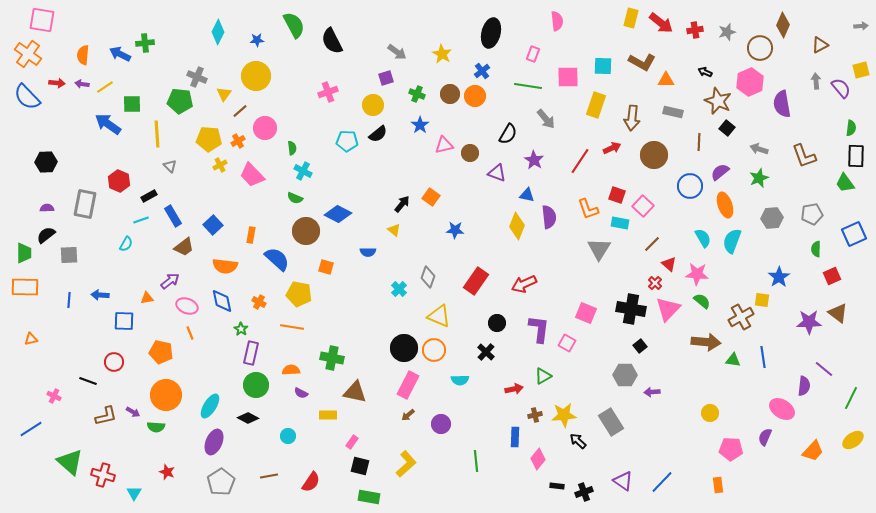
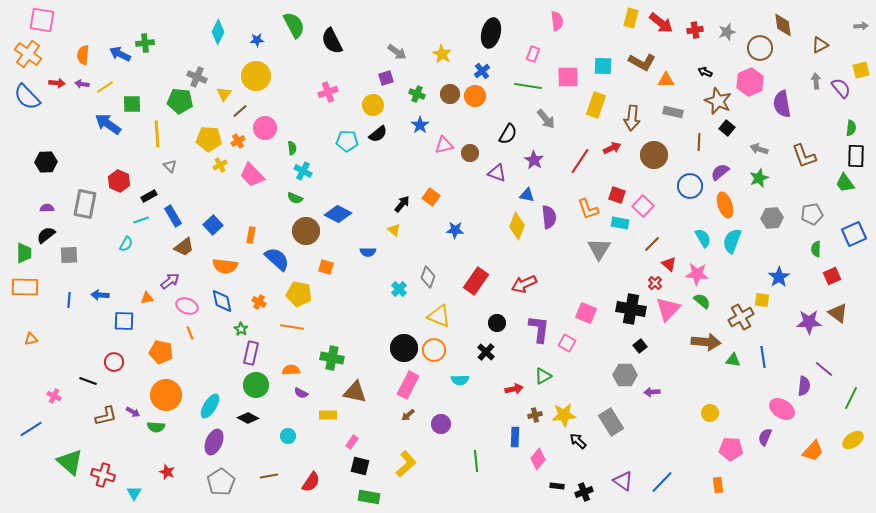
brown diamond at (783, 25): rotated 30 degrees counterclockwise
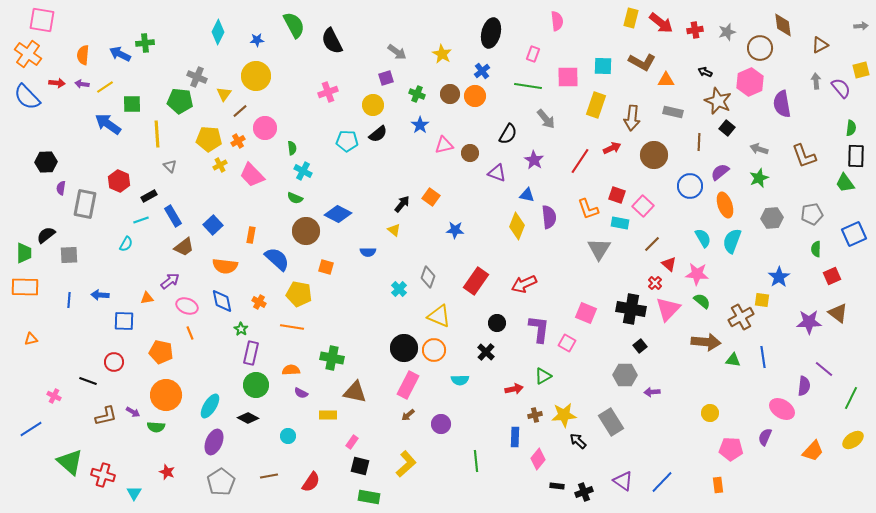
purple semicircle at (47, 208): moved 14 px right, 20 px up; rotated 80 degrees counterclockwise
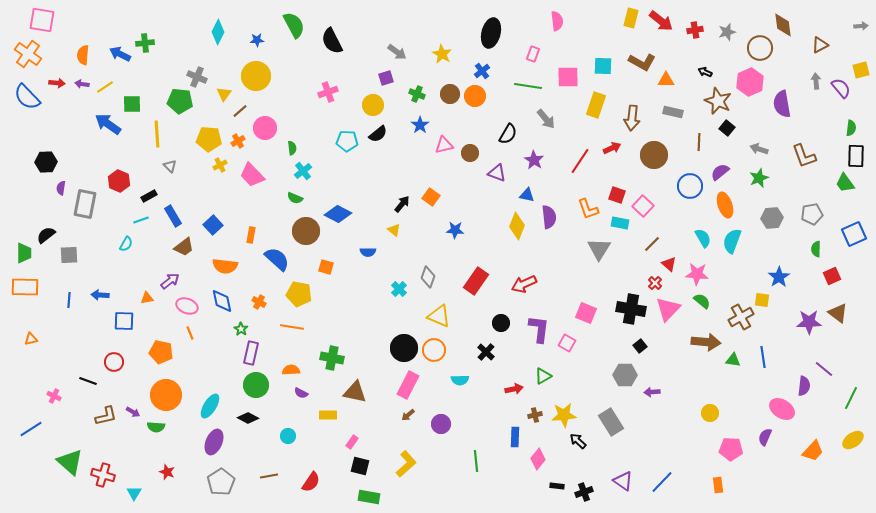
red arrow at (661, 23): moved 2 px up
cyan cross at (303, 171): rotated 24 degrees clockwise
black circle at (497, 323): moved 4 px right
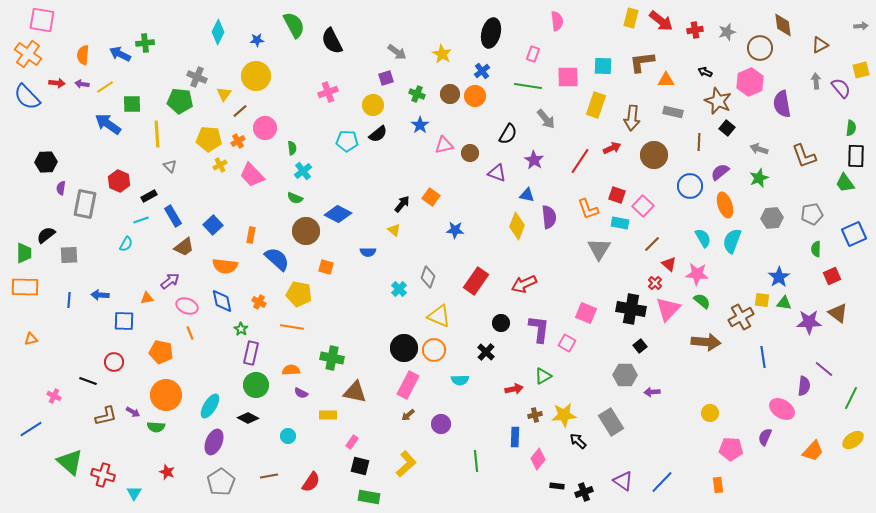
brown L-shape at (642, 62): rotated 144 degrees clockwise
green triangle at (733, 360): moved 51 px right, 57 px up
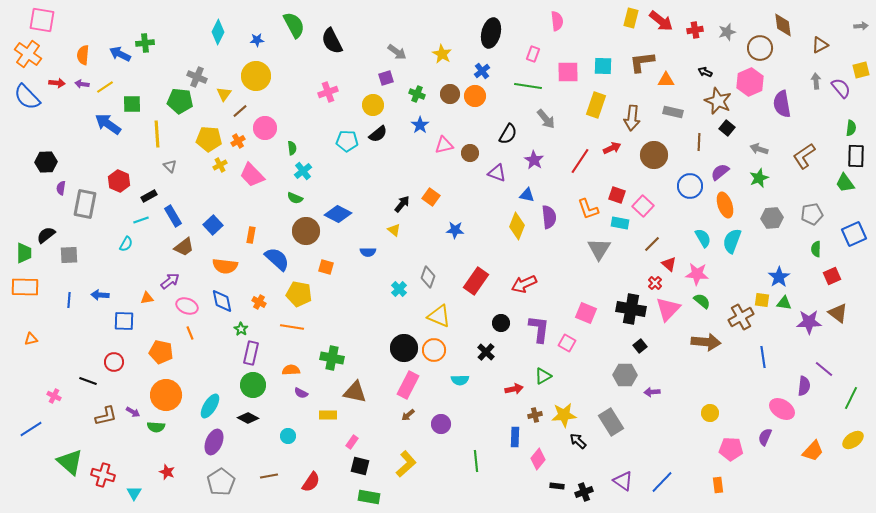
pink square at (568, 77): moved 5 px up
brown L-shape at (804, 156): rotated 76 degrees clockwise
green circle at (256, 385): moved 3 px left
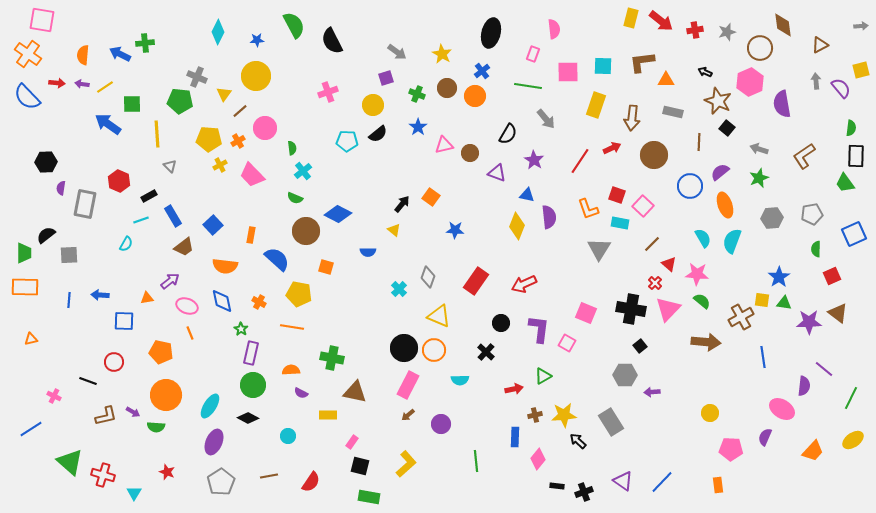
pink semicircle at (557, 21): moved 3 px left, 8 px down
brown circle at (450, 94): moved 3 px left, 6 px up
blue star at (420, 125): moved 2 px left, 2 px down
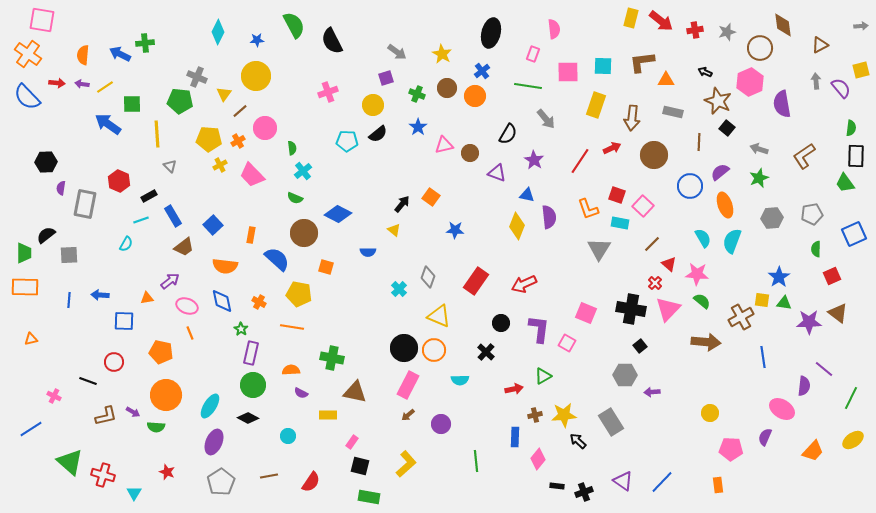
brown circle at (306, 231): moved 2 px left, 2 px down
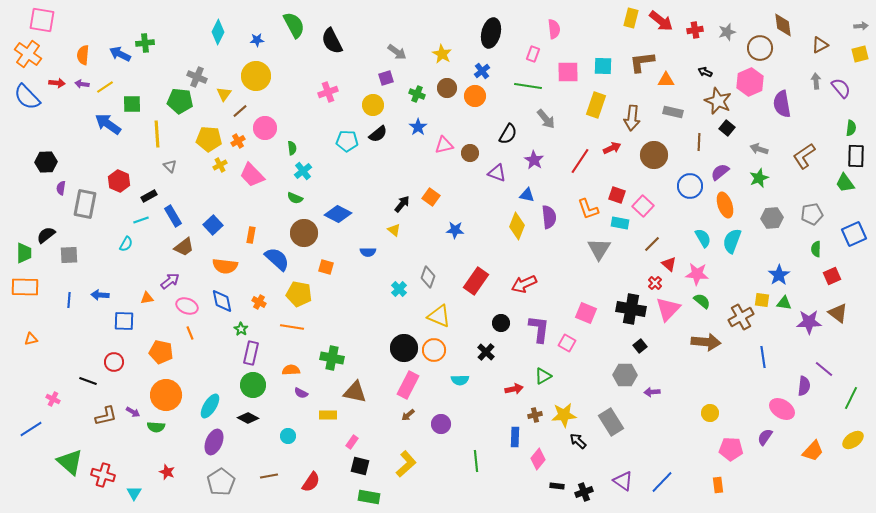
yellow square at (861, 70): moved 1 px left, 16 px up
blue star at (779, 277): moved 2 px up
pink cross at (54, 396): moved 1 px left, 3 px down
purple semicircle at (765, 437): rotated 12 degrees clockwise
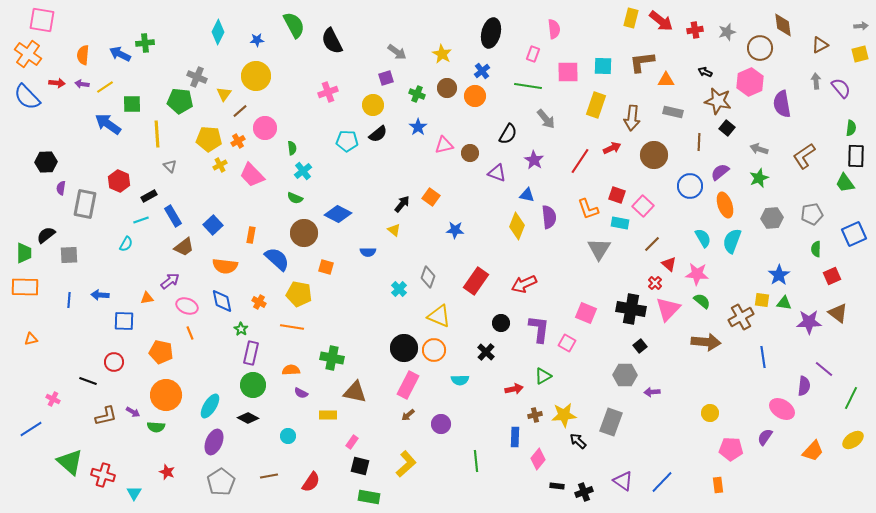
brown star at (718, 101): rotated 12 degrees counterclockwise
gray rectangle at (611, 422): rotated 52 degrees clockwise
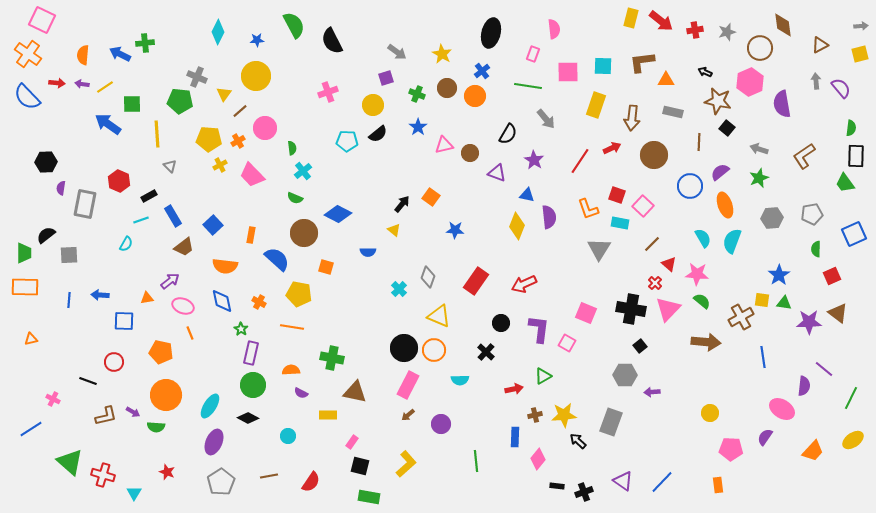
pink square at (42, 20): rotated 16 degrees clockwise
pink ellipse at (187, 306): moved 4 px left
